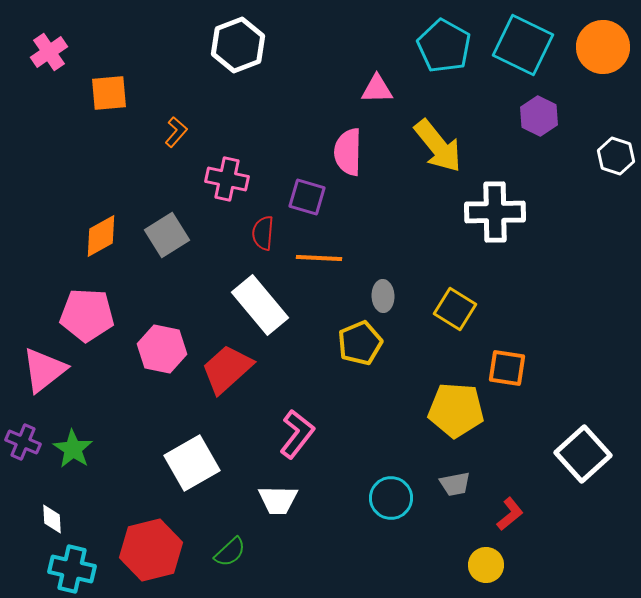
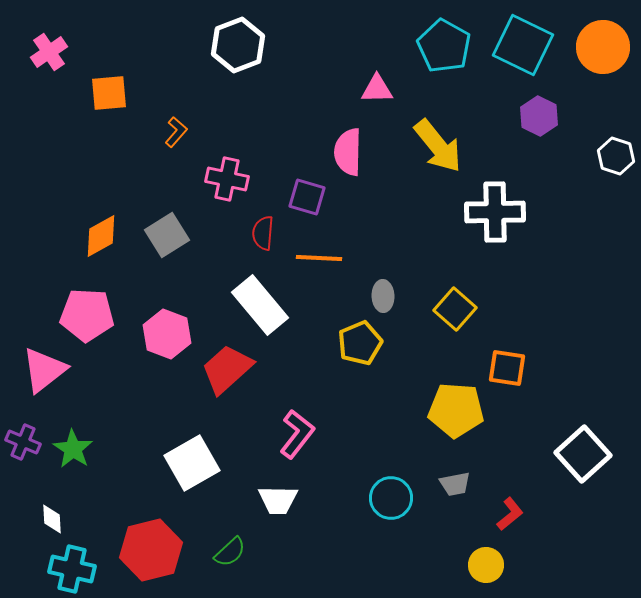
yellow square at (455, 309): rotated 9 degrees clockwise
pink hexagon at (162, 349): moved 5 px right, 15 px up; rotated 9 degrees clockwise
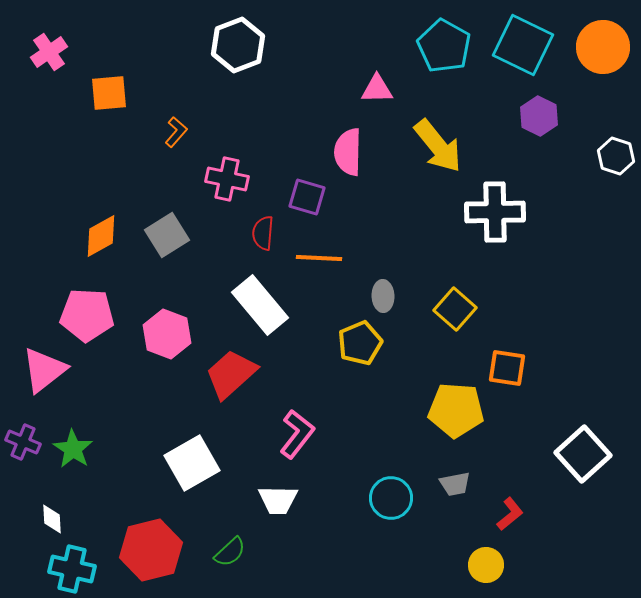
red trapezoid at (227, 369): moved 4 px right, 5 px down
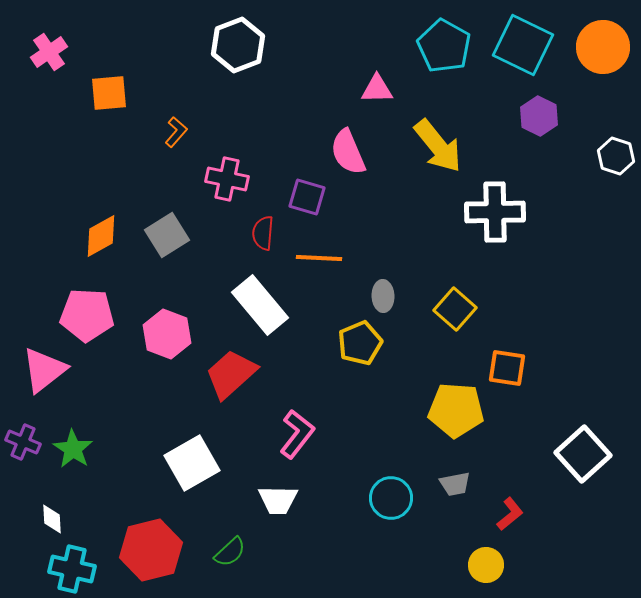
pink semicircle at (348, 152): rotated 24 degrees counterclockwise
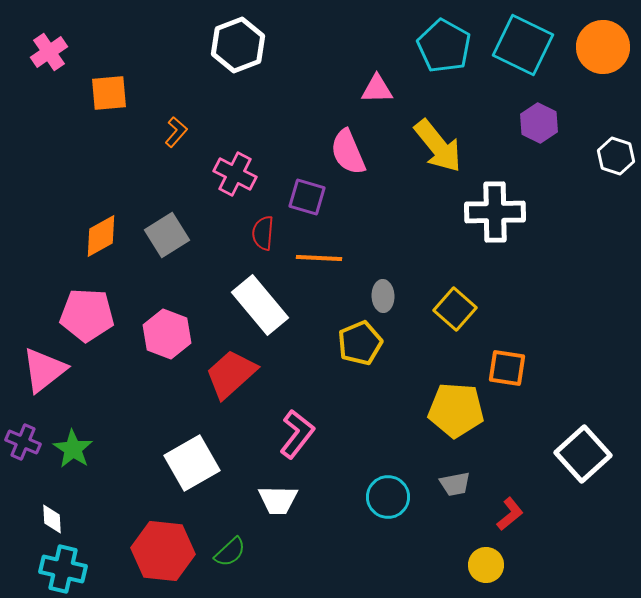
purple hexagon at (539, 116): moved 7 px down
pink cross at (227, 179): moved 8 px right, 5 px up; rotated 15 degrees clockwise
cyan circle at (391, 498): moved 3 px left, 1 px up
red hexagon at (151, 550): moved 12 px right, 1 px down; rotated 20 degrees clockwise
cyan cross at (72, 569): moved 9 px left
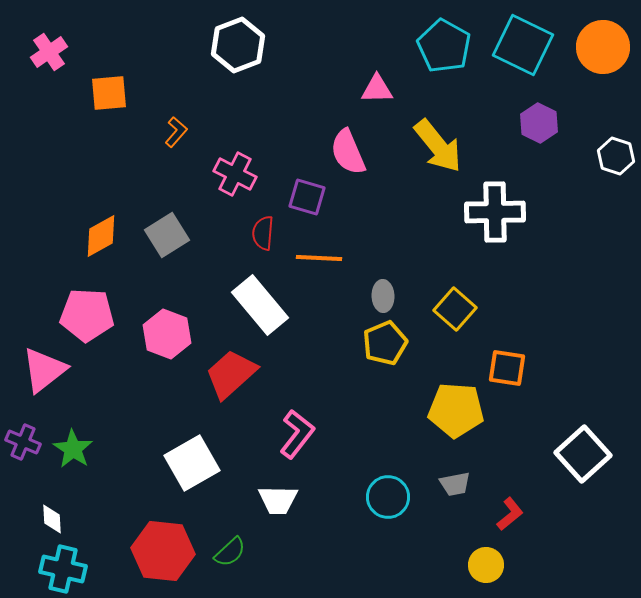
yellow pentagon at (360, 343): moved 25 px right
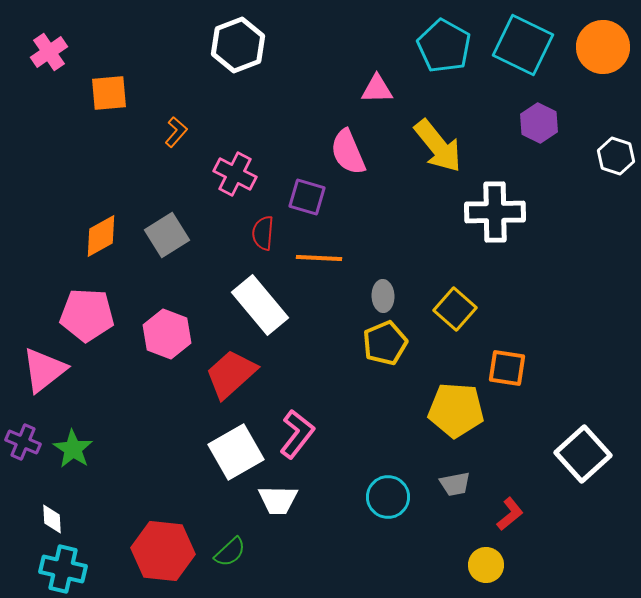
white square at (192, 463): moved 44 px right, 11 px up
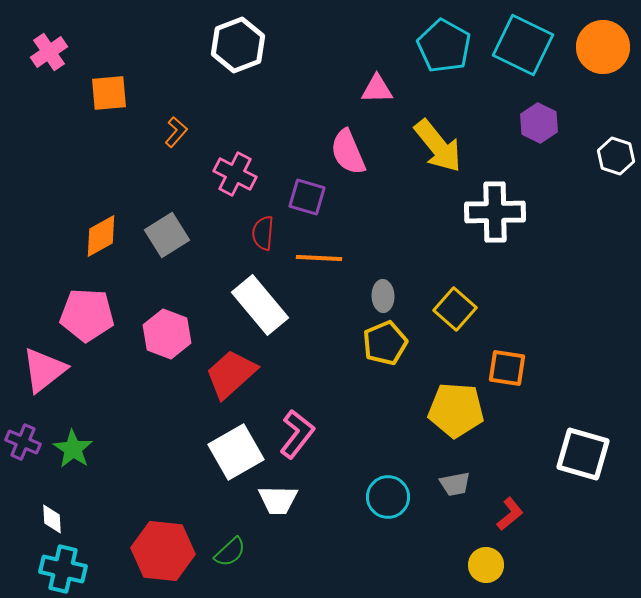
white square at (583, 454): rotated 32 degrees counterclockwise
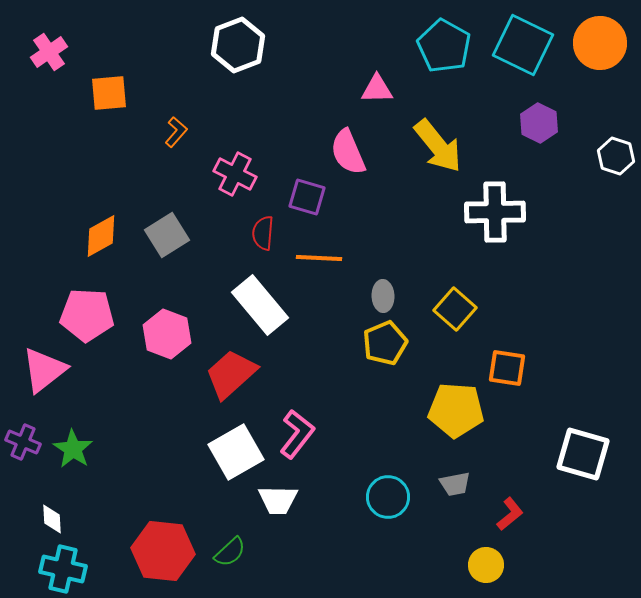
orange circle at (603, 47): moved 3 px left, 4 px up
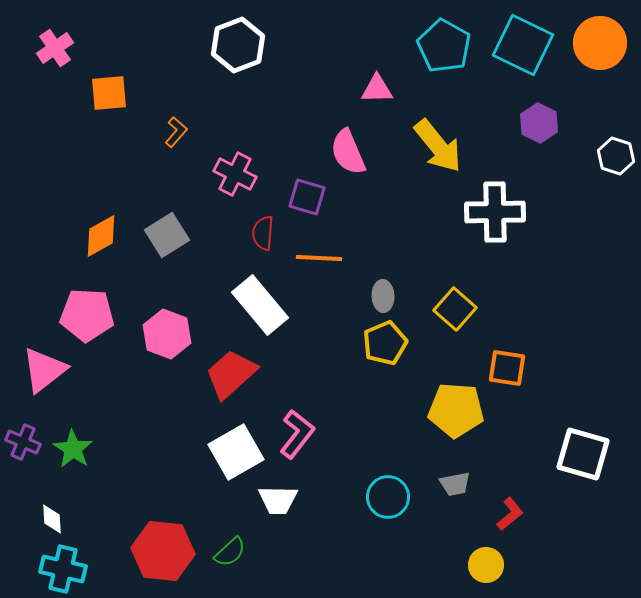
pink cross at (49, 52): moved 6 px right, 4 px up
